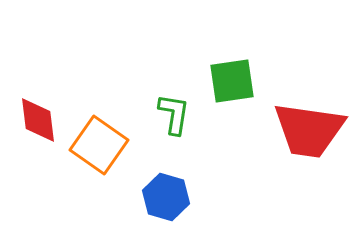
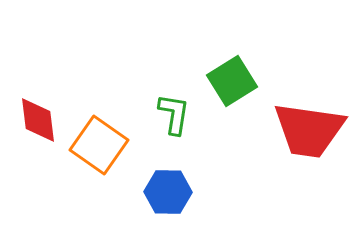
green square: rotated 24 degrees counterclockwise
blue hexagon: moved 2 px right, 5 px up; rotated 15 degrees counterclockwise
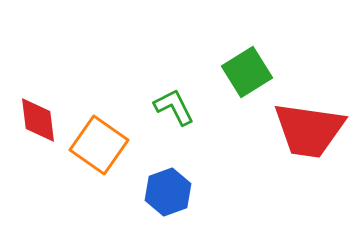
green square: moved 15 px right, 9 px up
green L-shape: moved 7 px up; rotated 36 degrees counterclockwise
blue hexagon: rotated 21 degrees counterclockwise
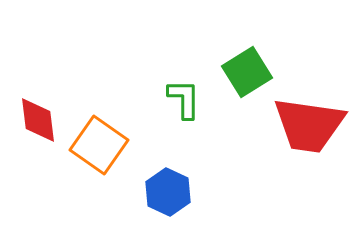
green L-shape: moved 10 px right, 8 px up; rotated 27 degrees clockwise
red trapezoid: moved 5 px up
blue hexagon: rotated 15 degrees counterclockwise
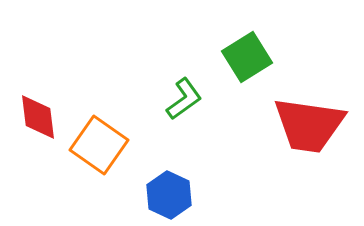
green square: moved 15 px up
green L-shape: rotated 54 degrees clockwise
red diamond: moved 3 px up
blue hexagon: moved 1 px right, 3 px down
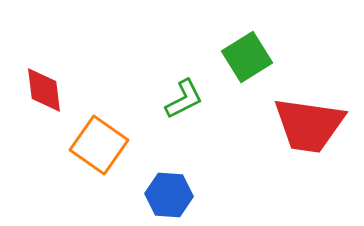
green L-shape: rotated 9 degrees clockwise
red diamond: moved 6 px right, 27 px up
blue hexagon: rotated 21 degrees counterclockwise
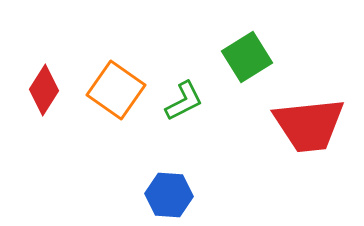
red diamond: rotated 39 degrees clockwise
green L-shape: moved 2 px down
red trapezoid: rotated 14 degrees counterclockwise
orange square: moved 17 px right, 55 px up
